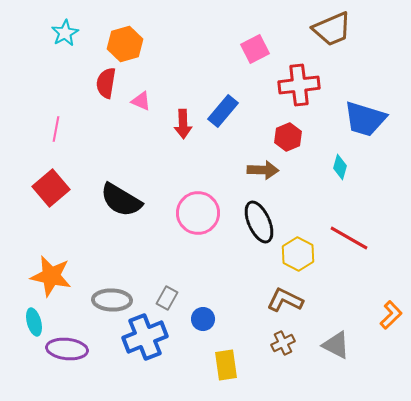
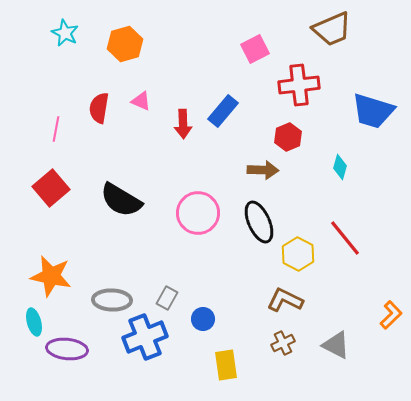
cyan star: rotated 16 degrees counterclockwise
red semicircle: moved 7 px left, 25 px down
blue trapezoid: moved 8 px right, 8 px up
red line: moved 4 px left; rotated 21 degrees clockwise
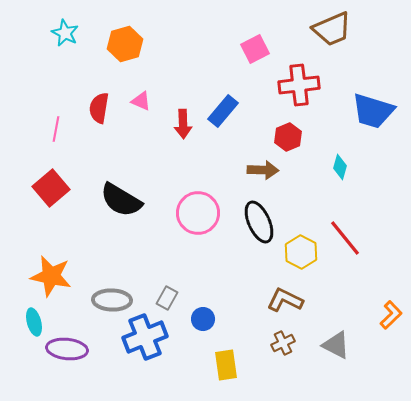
yellow hexagon: moved 3 px right, 2 px up
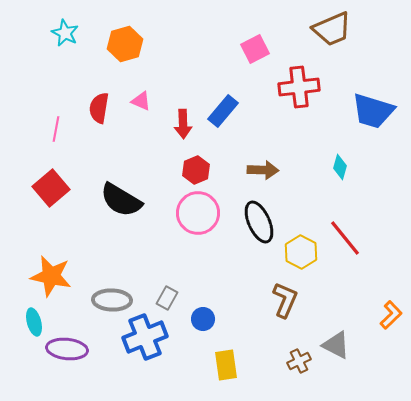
red cross: moved 2 px down
red hexagon: moved 92 px left, 33 px down
brown L-shape: rotated 87 degrees clockwise
brown cross: moved 16 px right, 18 px down
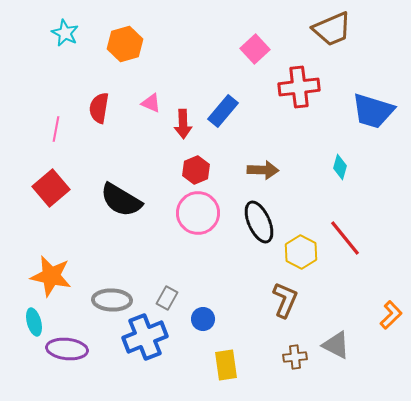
pink square: rotated 16 degrees counterclockwise
pink triangle: moved 10 px right, 2 px down
brown cross: moved 4 px left, 4 px up; rotated 20 degrees clockwise
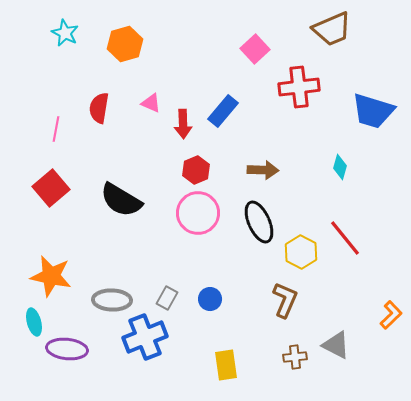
blue circle: moved 7 px right, 20 px up
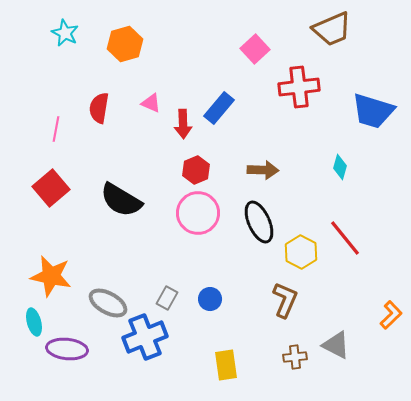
blue rectangle: moved 4 px left, 3 px up
gray ellipse: moved 4 px left, 3 px down; rotated 27 degrees clockwise
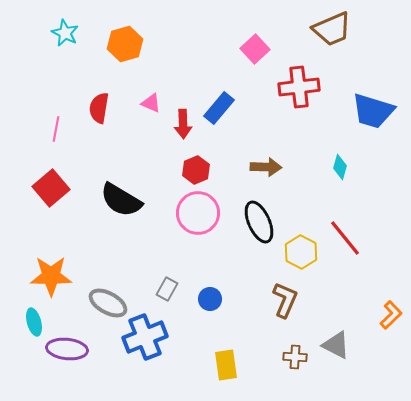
brown arrow: moved 3 px right, 3 px up
orange star: rotated 12 degrees counterclockwise
gray rectangle: moved 9 px up
brown cross: rotated 10 degrees clockwise
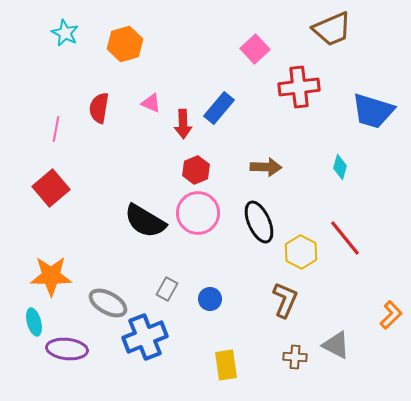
black semicircle: moved 24 px right, 21 px down
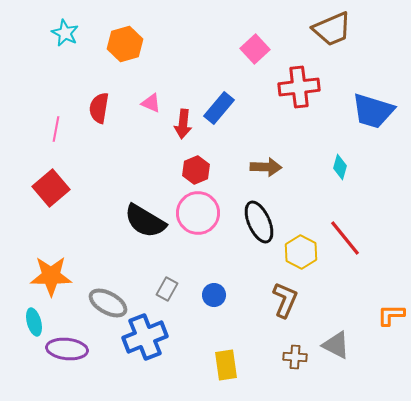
red arrow: rotated 8 degrees clockwise
blue circle: moved 4 px right, 4 px up
orange L-shape: rotated 136 degrees counterclockwise
